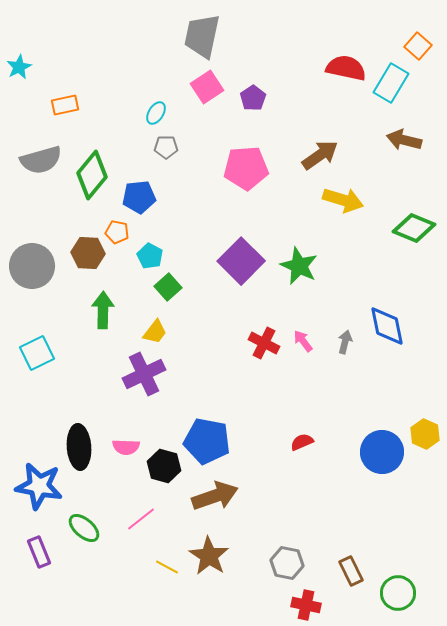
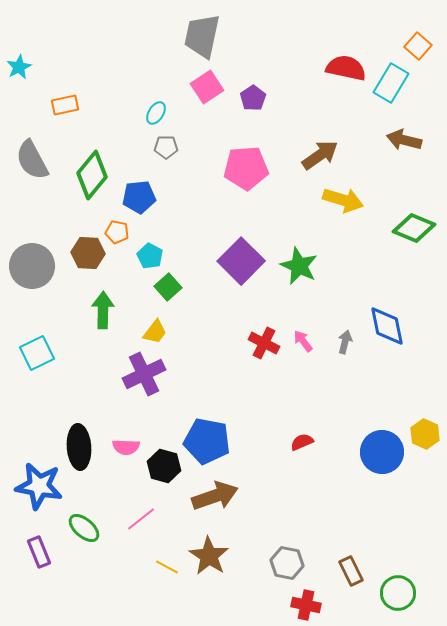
gray semicircle at (41, 160): moved 9 px left; rotated 78 degrees clockwise
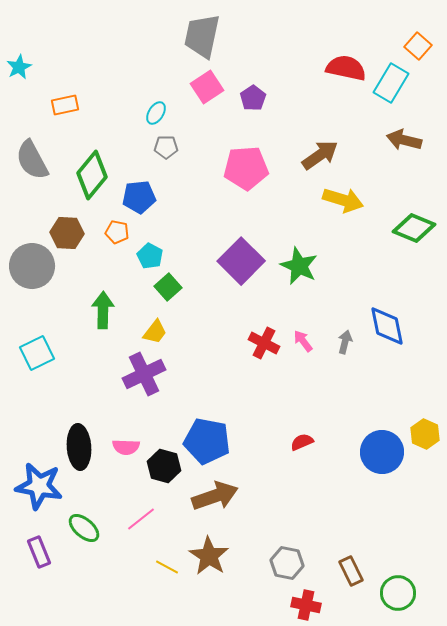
brown hexagon at (88, 253): moved 21 px left, 20 px up
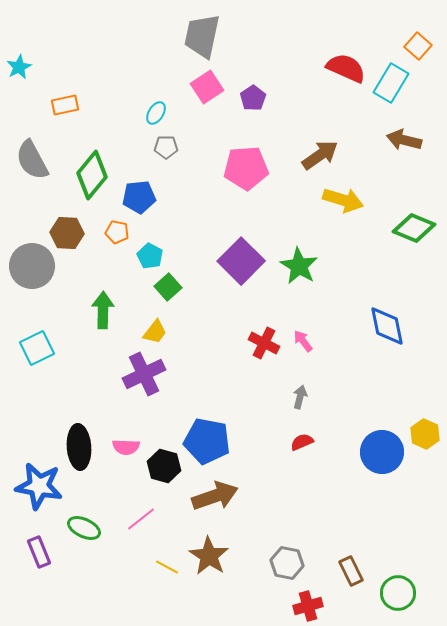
red semicircle at (346, 68): rotated 12 degrees clockwise
green star at (299, 266): rotated 6 degrees clockwise
gray arrow at (345, 342): moved 45 px left, 55 px down
cyan square at (37, 353): moved 5 px up
green ellipse at (84, 528): rotated 16 degrees counterclockwise
red cross at (306, 605): moved 2 px right, 1 px down; rotated 28 degrees counterclockwise
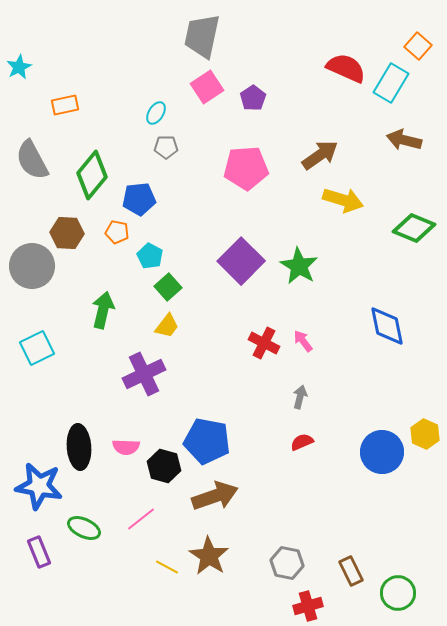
blue pentagon at (139, 197): moved 2 px down
green arrow at (103, 310): rotated 12 degrees clockwise
yellow trapezoid at (155, 332): moved 12 px right, 6 px up
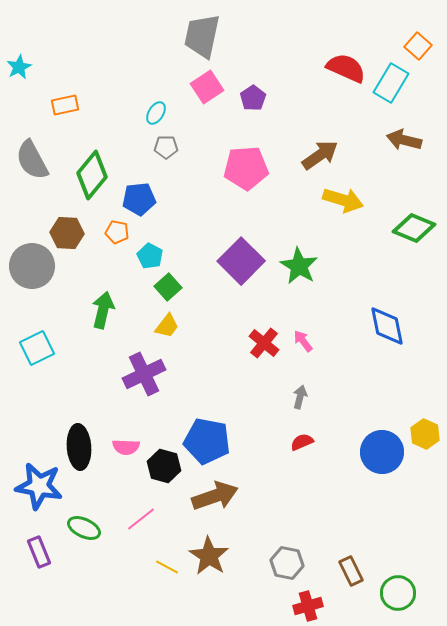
red cross at (264, 343): rotated 12 degrees clockwise
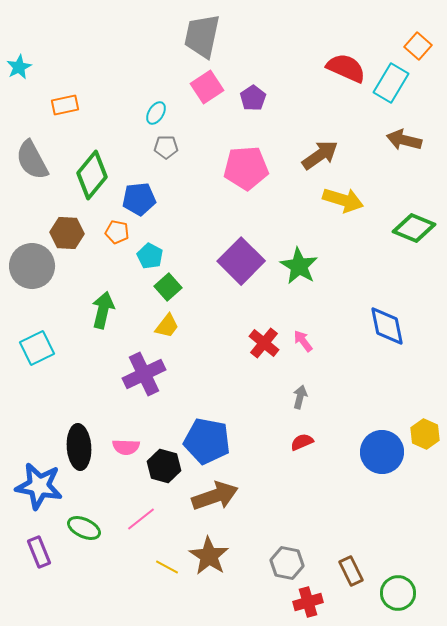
red cross at (308, 606): moved 4 px up
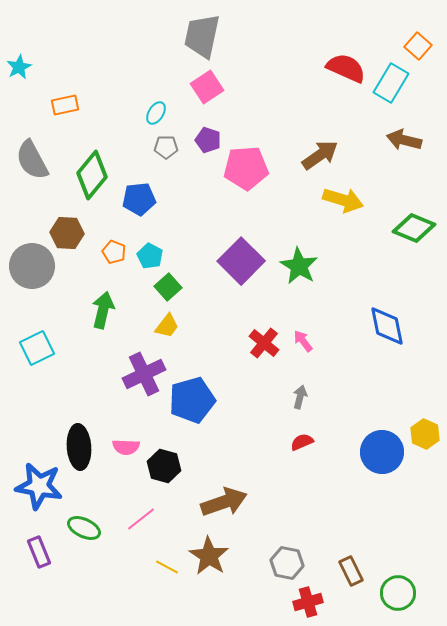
purple pentagon at (253, 98): moved 45 px left, 42 px down; rotated 20 degrees counterclockwise
orange pentagon at (117, 232): moved 3 px left, 20 px down; rotated 10 degrees clockwise
blue pentagon at (207, 441): moved 15 px left, 41 px up; rotated 27 degrees counterclockwise
brown arrow at (215, 496): moved 9 px right, 6 px down
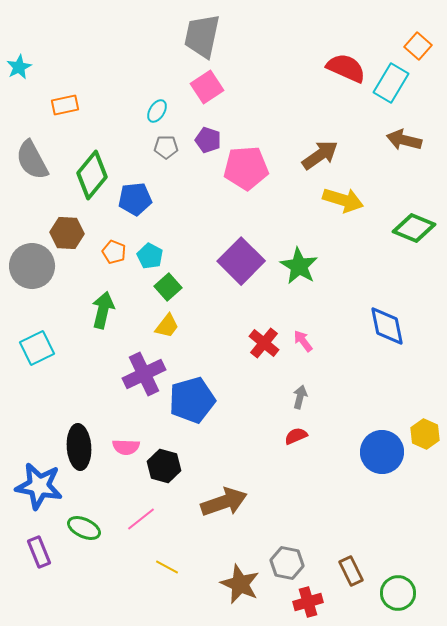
cyan ellipse at (156, 113): moved 1 px right, 2 px up
blue pentagon at (139, 199): moved 4 px left
red semicircle at (302, 442): moved 6 px left, 6 px up
brown star at (209, 556): moved 31 px right, 28 px down; rotated 9 degrees counterclockwise
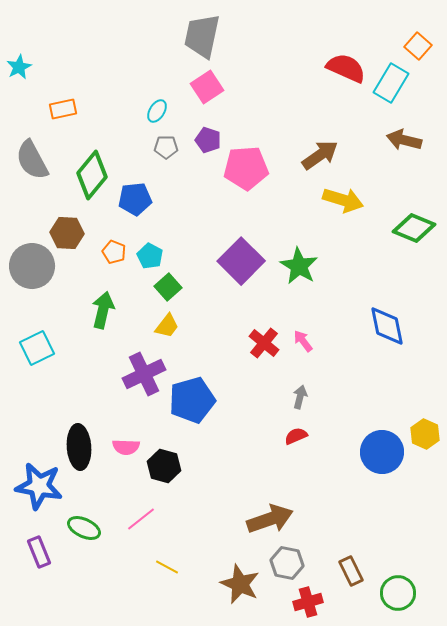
orange rectangle at (65, 105): moved 2 px left, 4 px down
brown arrow at (224, 502): moved 46 px right, 17 px down
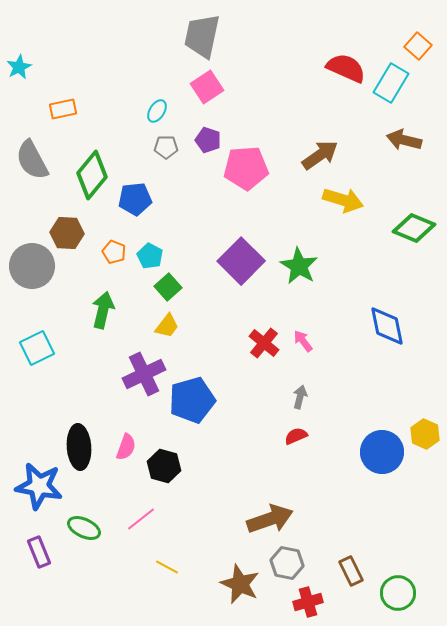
pink semicircle at (126, 447): rotated 72 degrees counterclockwise
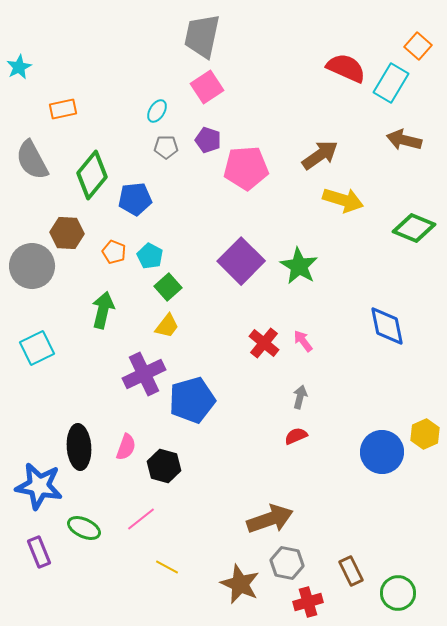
yellow hexagon at (425, 434): rotated 12 degrees clockwise
